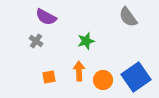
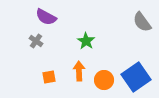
gray semicircle: moved 14 px right, 5 px down
green star: rotated 24 degrees counterclockwise
orange circle: moved 1 px right
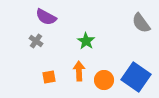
gray semicircle: moved 1 px left, 1 px down
blue square: rotated 20 degrees counterclockwise
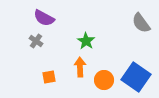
purple semicircle: moved 2 px left, 1 px down
orange arrow: moved 1 px right, 4 px up
